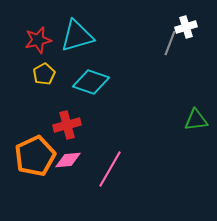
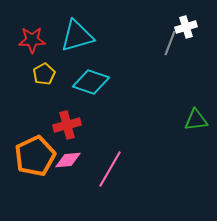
red star: moved 6 px left; rotated 12 degrees clockwise
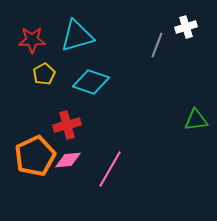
gray line: moved 13 px left, 2 px down
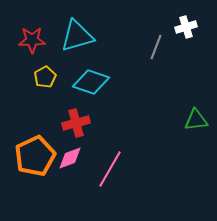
gray line: moved 1 px left, 2 px down
yellow pentagon: moved 1 px right, 3 px down
red cross: moved 9 px right, 2 px up
pink diamond: moved 2 px right, 2 px up; rotated 16 degrees counterclockwise
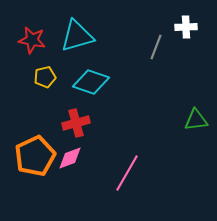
white cross: rotated 15 degrees clockwise
red star: rotated 12 degrees clockwise
yellow pentagon: rotated 15 degrees clockwise
pink line: moved 17 px right, 4 px down
